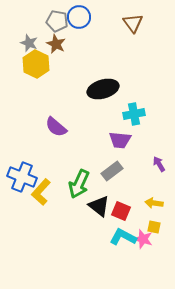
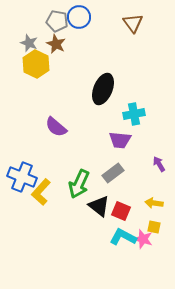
black ellipse: rotated 52 degrees counterclockwise
gray rectangle: moved 1 px right, 2 px down
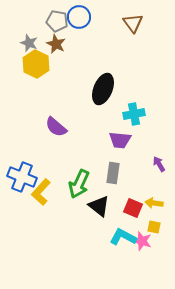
gray rectangle: rotated 45 degrees counterclockwise
red square: moved 12 px right, 3 px up
pink star: moved 1 px left, 2 px down
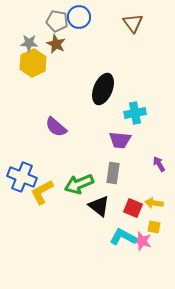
gray star: rotated 18 degrees counterclockwise
yellow hexagon: moved 3 px left, 1 px up; rotated 8 degrees clockwise
cyan cross: moved 1 px right, 1 px up
green arrow: rotated 44 degrees clockwise
yellow L-shape: moved 1 px right; rotated 20 degrees clockwise
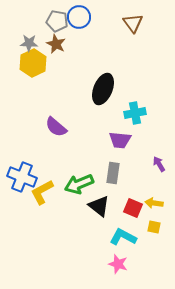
pink star: moved 24 px left, 23 px down
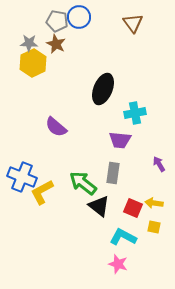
green arrow: moved 4 px right, 1 px up; rotated 60 degrees clockwise
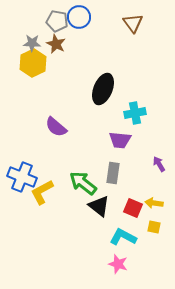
gray star: moved 3 px right
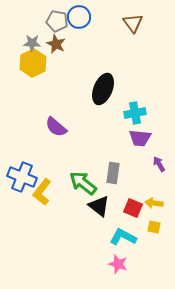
purple trapezoid: moved 20 px right, 2 px up
yellow L-shape: rotated 24 degrees counterclockwise
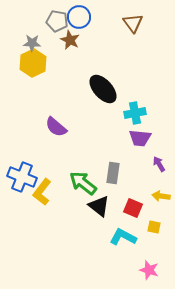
brown star: moved 14 px right, 4 px up
black ellipse: rotated 64 degrees counterclockwise
yellow arrow: moved 7 px right, 7 px up
pink star: moved 31 px right, 6 px down
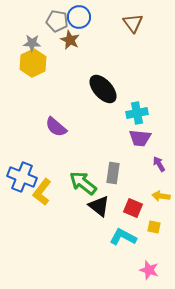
cyan cross: moved 2 px right
